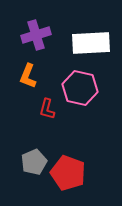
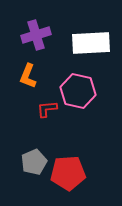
pink hexagon: moved 2 px left, 3 px down
red L-shape: rotated 70 degrees clockwise
red pentagon: rotated 24 degrees counterclockwise
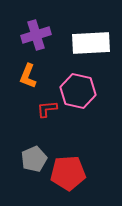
gray pentagon: moved 3 px up
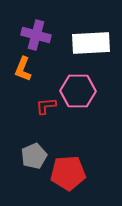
purple cross: rotated 32 degrees clockwise
orange L-shape: moved 5 px left, 7 px up
pink hexagon: rotated 12 degrees counterclockwise
red L-shape: moved 1 px left, 3 px up
gray pentagon: moved 3 px up
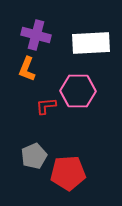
orange L-shape: moved 4 px right
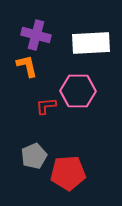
orange L-shape: moved 3 px up; rotated 145 degrees clockwise
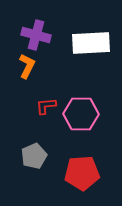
orange L-shape: rotated 40 degrees clockwise
pink hexagon: moved 3 px right, 23 px down
red pentagon: moved 14 px right
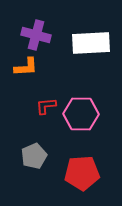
orange L-shape: moved 1 px left, 1 px down; rotated 60 degrees clockwise
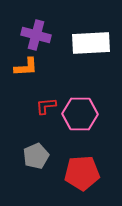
pink hexagon: moved 1 px left
gray pentagon: moved 2 px right
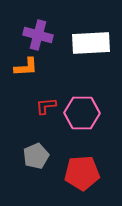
purple cross: moved 2 px right
pink hexagon: moved 2 px right, 1 px up
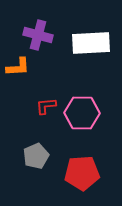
orange L-shape: moved 8 px left
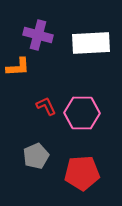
red L-shape: rotated 70 degrees clockwise
